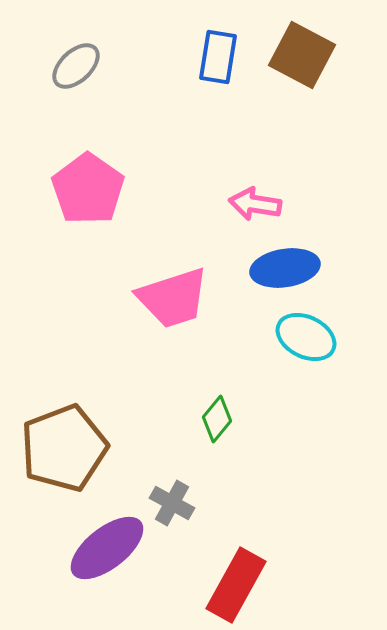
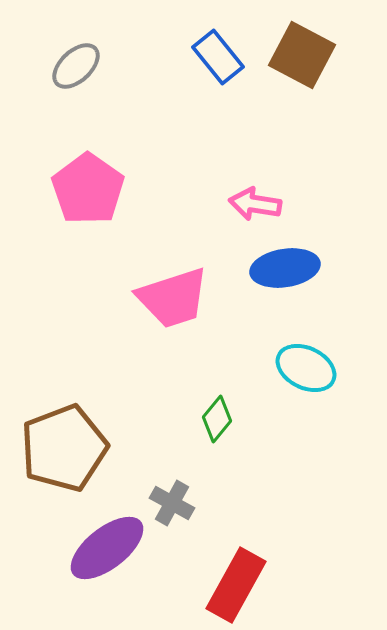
blue rectangle: rotated 48 degrees counterclockwise
cyan ellipse: moved 31 px down
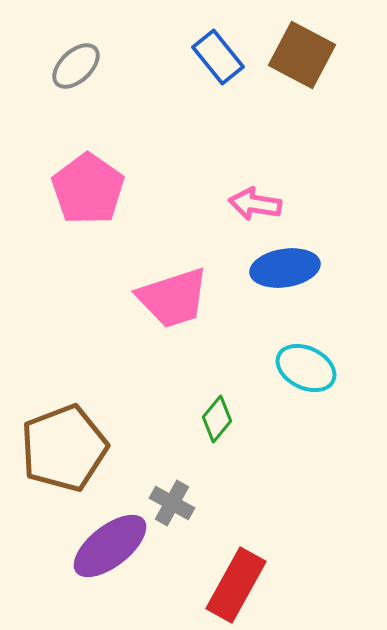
purple ellipse: moved 3 px right, 2 px up
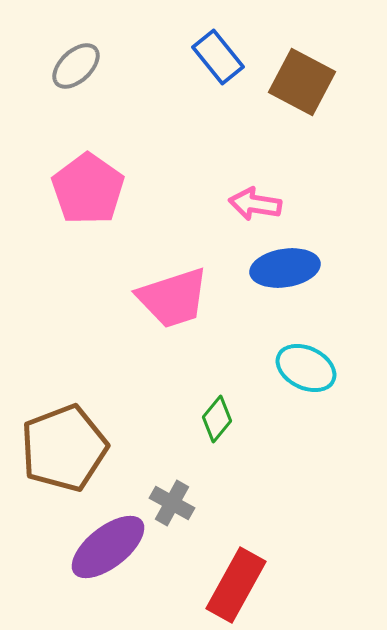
brown square: moved 27 px down
purple ellipse: moved 2 px left, 1 px down
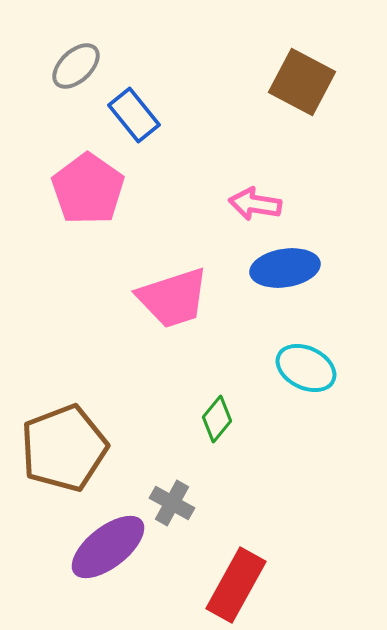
blue rectangle: moved 84 px left, 58 px down
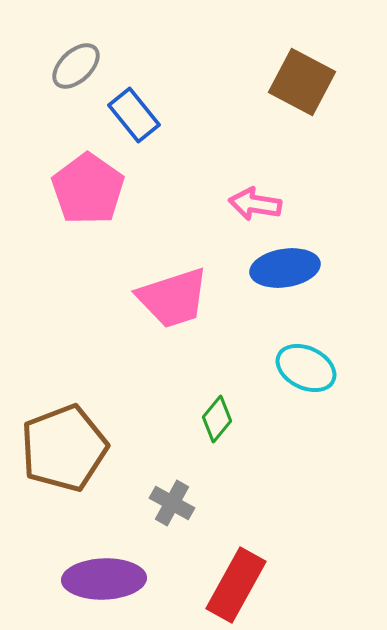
purple ellipse: moved 4 px left, 32 px down; rotated 36 degrees clockwise
